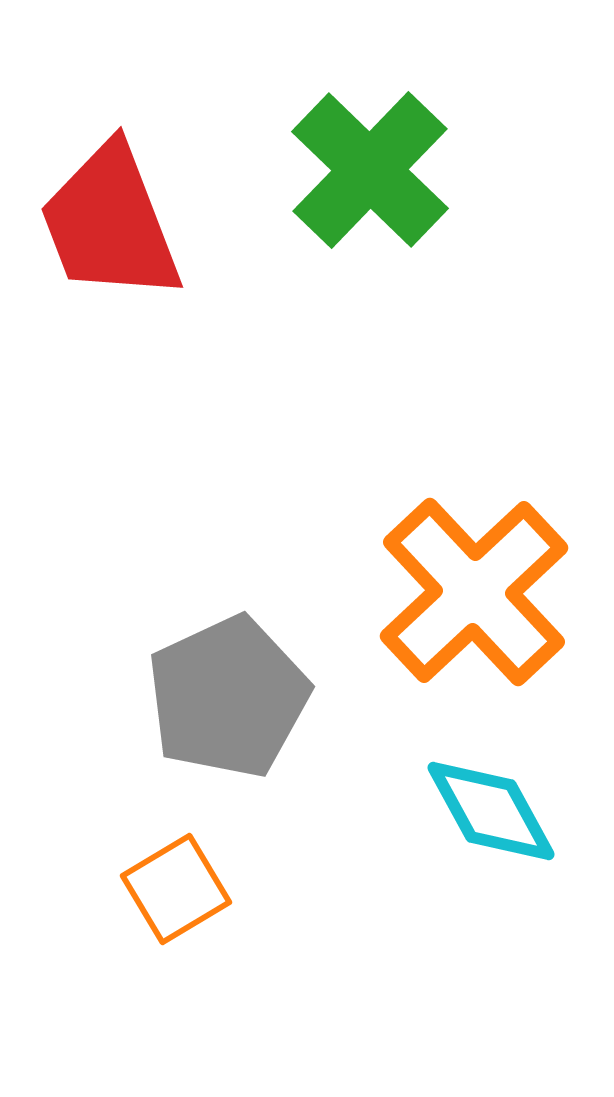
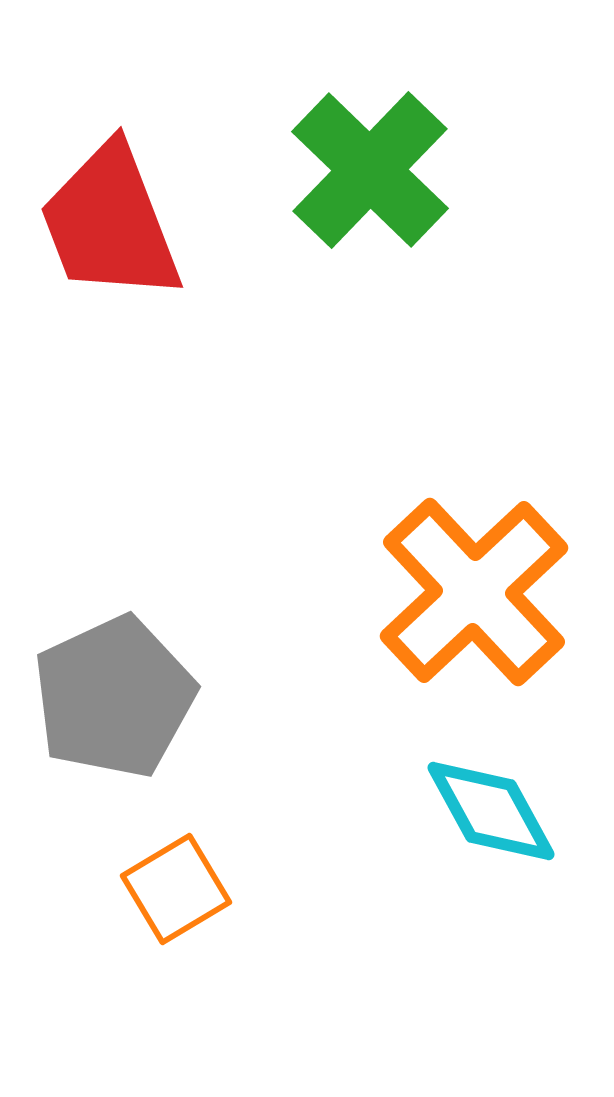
gray pentagon: moved 114 px left
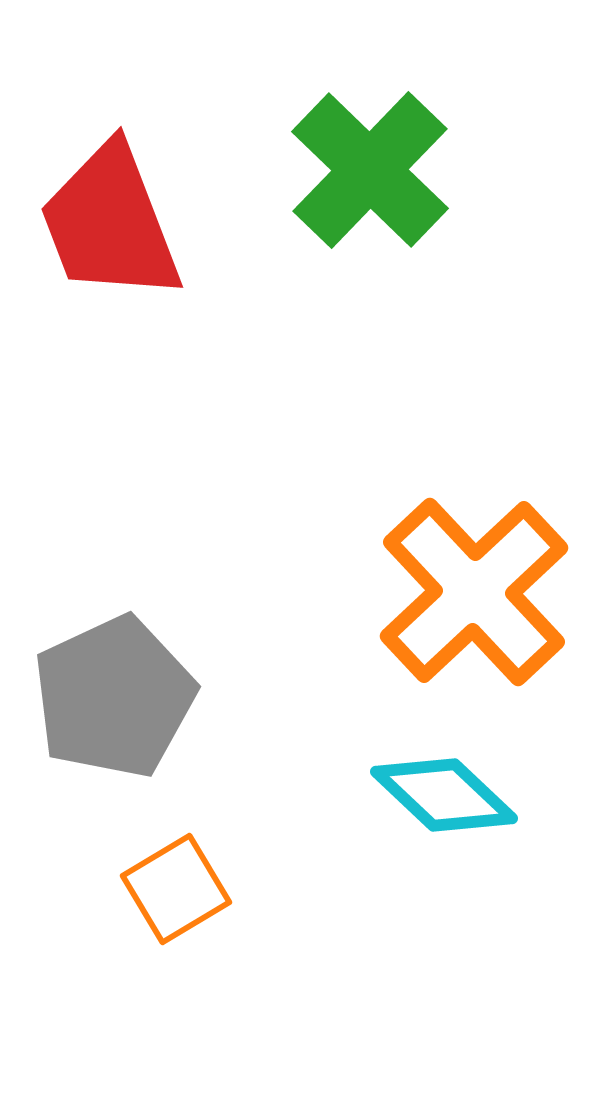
cyan diamond: moved 47 px left, 16 px up; rotated 18 degrees counterclockwise
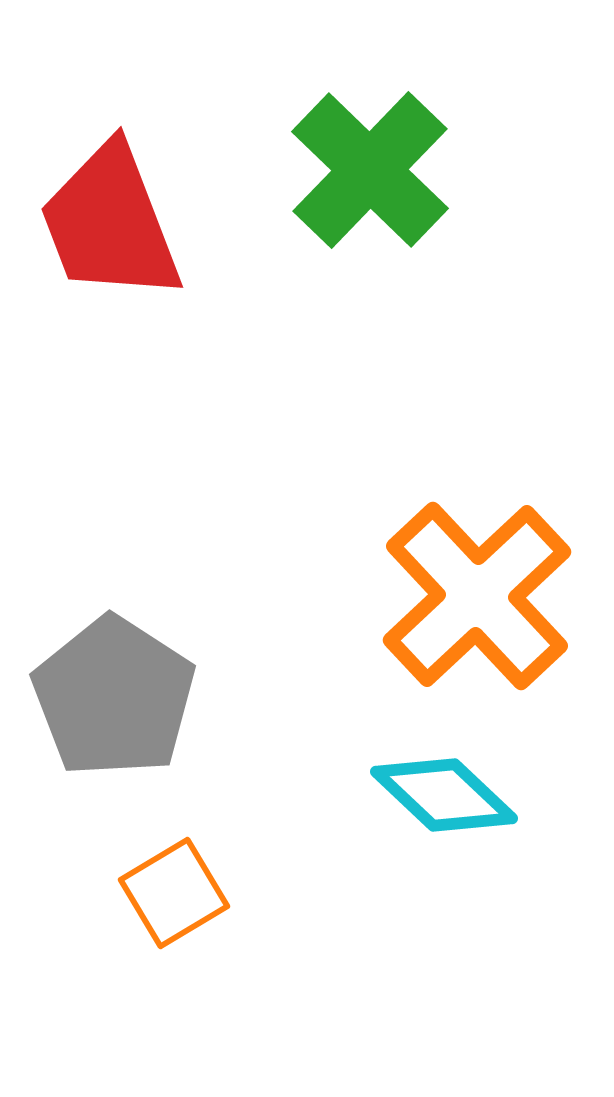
orange cross: moved 3 px right, 4 px down
gray pentagon: rotated 14 degrees counterclockwise
orange square: moved 2 px left, 4 px down
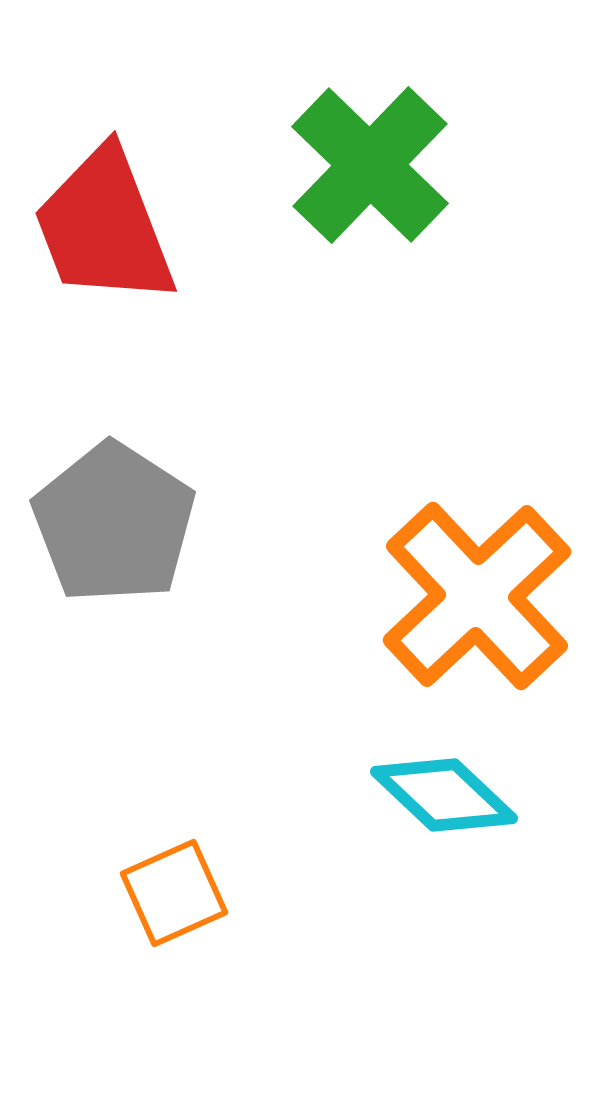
green cross: moved 5 px up
red trapezoid: moved 6 px left, 4 px down
gray pentagon: moved 174 px up
orange square: rotated 7 degrees clockwise
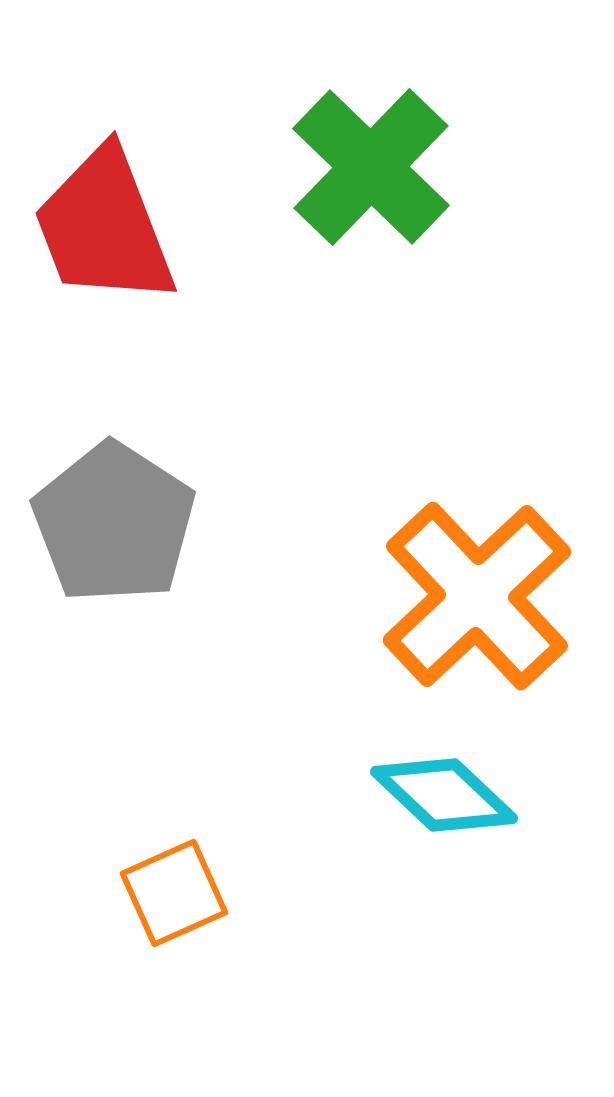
green cross: moved 1 px right, 2 px down
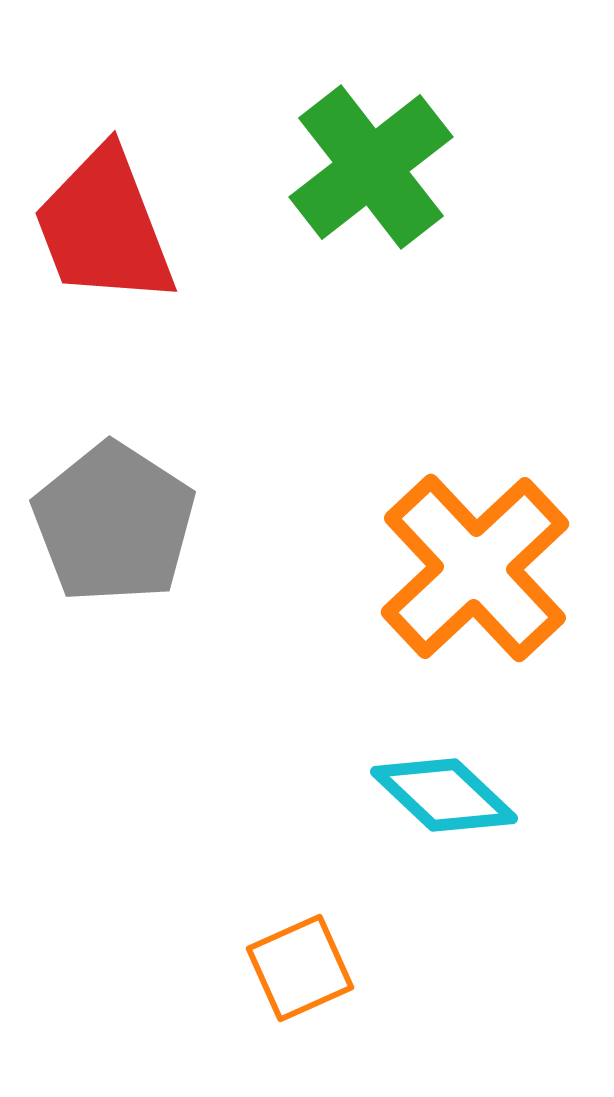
green cross: rotated 8 degrees clockwise
orange cross: moved 2 px left, 28 px up
orange square: moved 126 px right, 75 px down
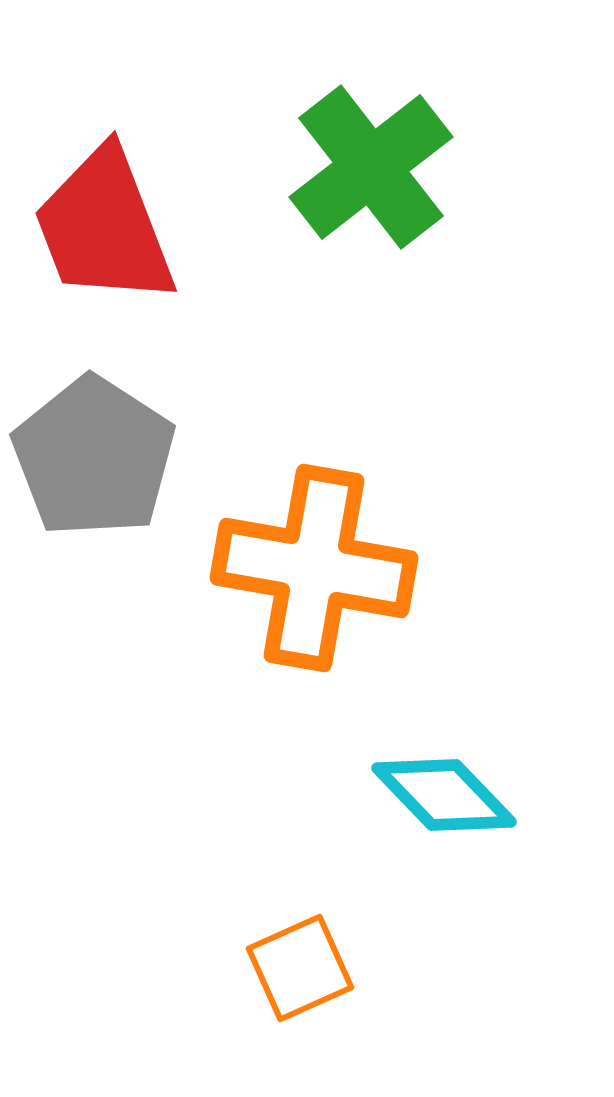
gray pentagon: moved 20 px left, 66 px up
orange cross: moved 161 px left; rotated 37 degrees counterclockwise
cyan diamond: rotated 3 degrees clockwise
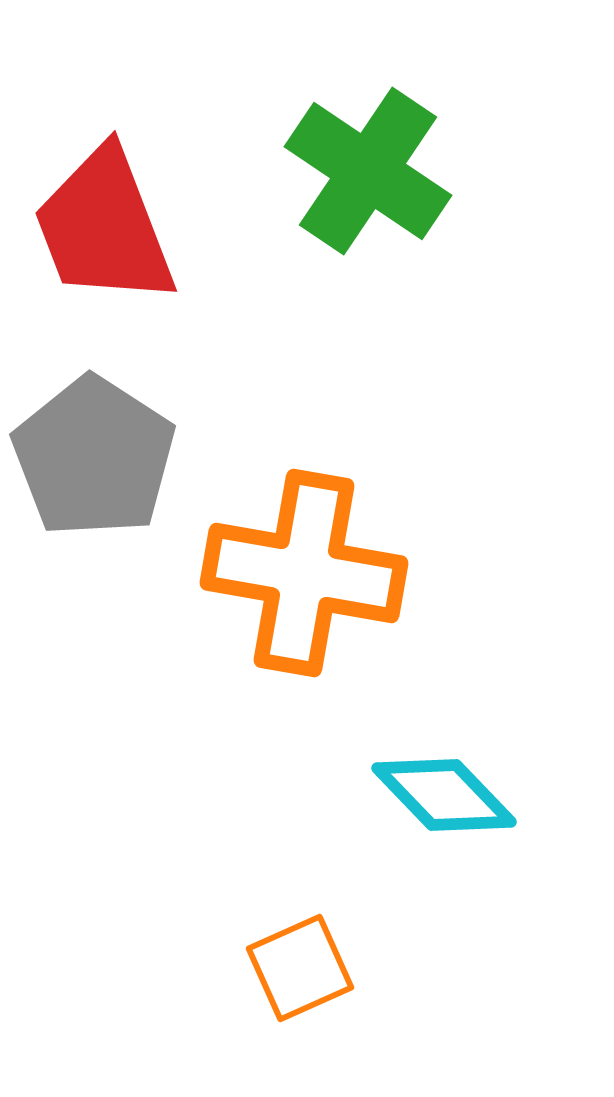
green cross: moved 3 px left, 4 px down; rotated 18 degrees counterclockwise
orange cross: moved 10 px left, 5 px down
